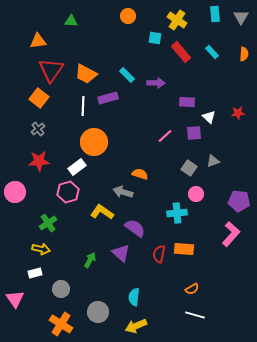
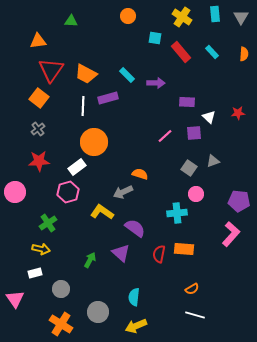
yellow cross at (177, 20): moved 5 px right, 3 px up
gray arrow at (123, 192): rotated 42 degrees counterclockwise
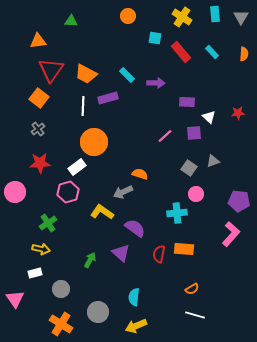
red star at (39, 161): moved 1 px right, 2 px down
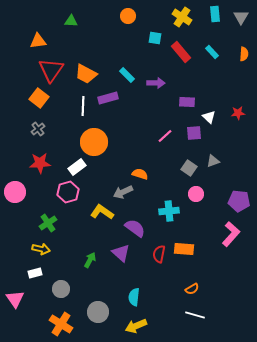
cyan cross at (177, 213): moved 8 px left, 2 px up
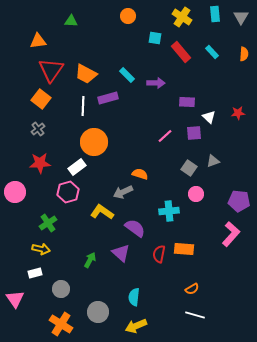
orange square at (39, 98): moved 2 px right, 1 px down
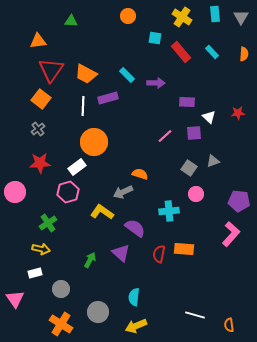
orange semicircle at (192, 289): moved 37 px right, 36 px down; rotated 112 degrees clockwise
